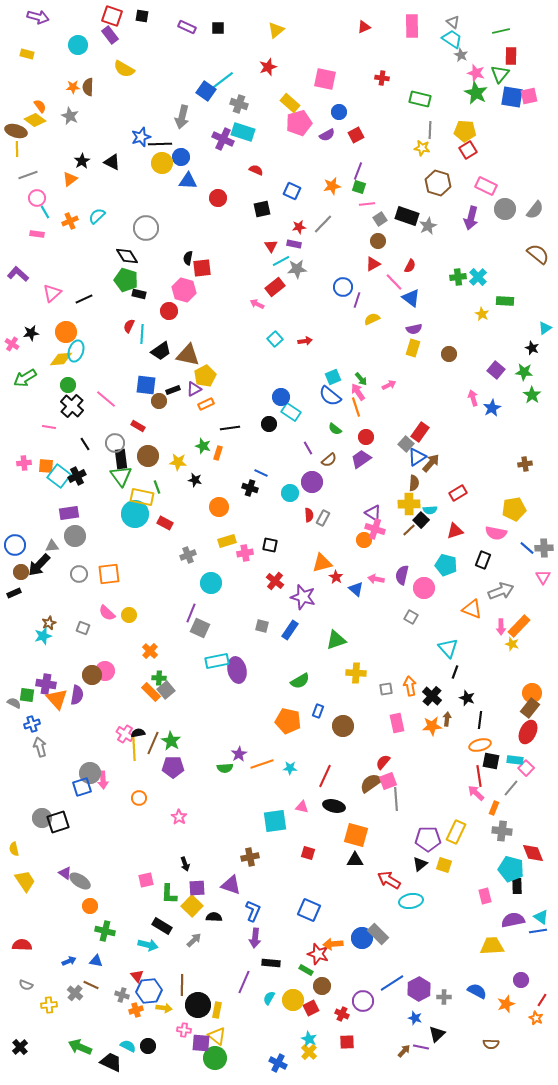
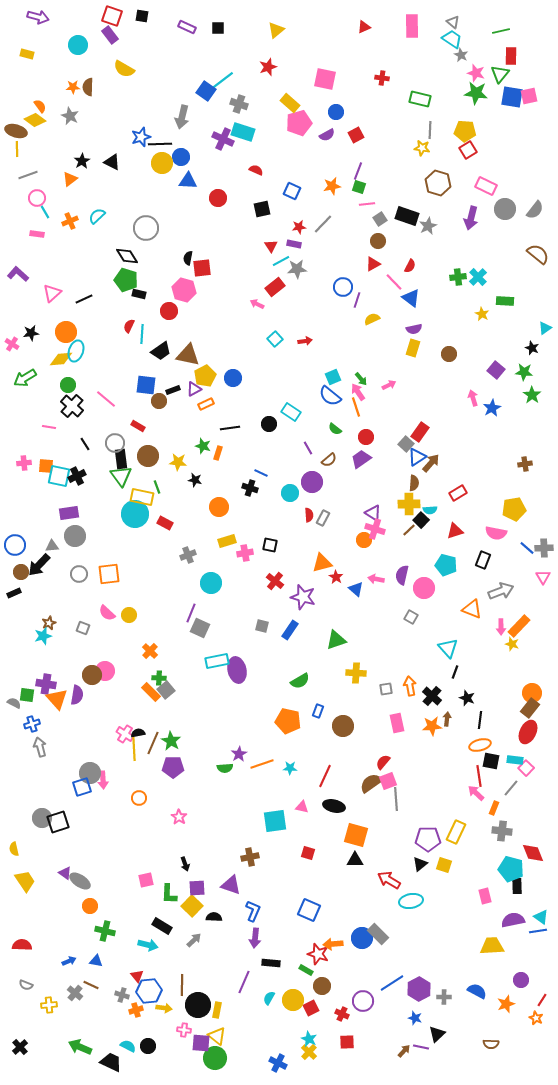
green star at (476, 93): rotated 20 degrees counterclockwise
blue circle at (339, 112): moved 3 px left
blue circle at (281, 397): moved 48 px left, 19 px up
cyan square at (59, 476): rotated 25 degrees counterclockwise
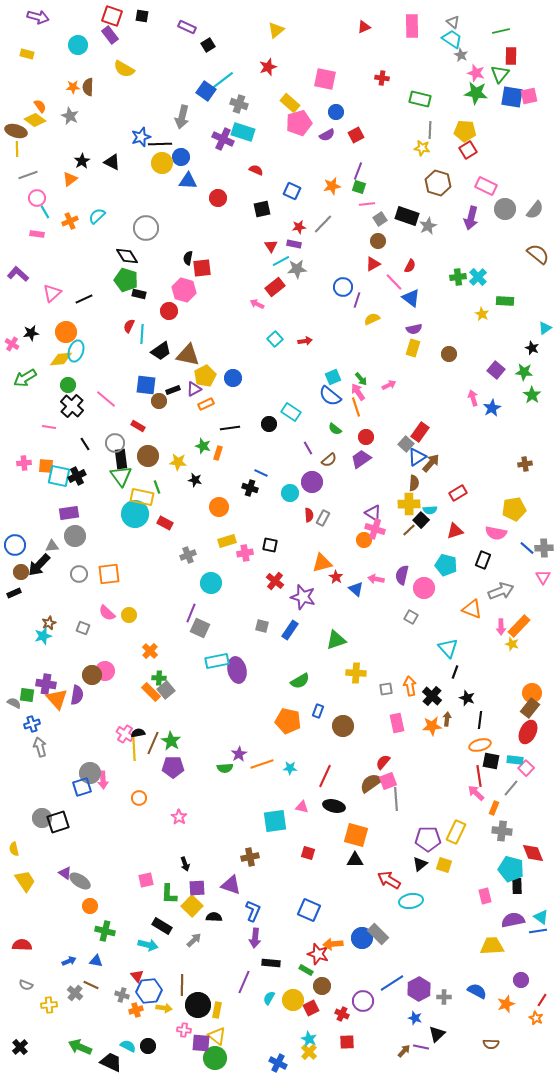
black square at (218, 28): moved 10 px left, 17 px down; rotated 32 degrees counterclockwise
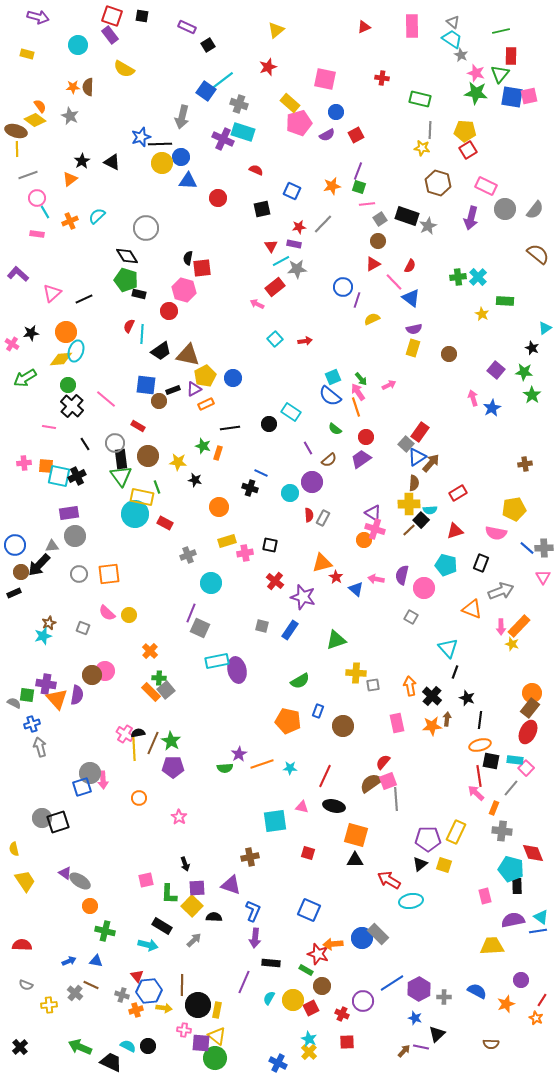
black rectangle at (483, 560): moved 2 px left, 3 px down
gray square at (386, 689): moved 13 px left, 4 px up
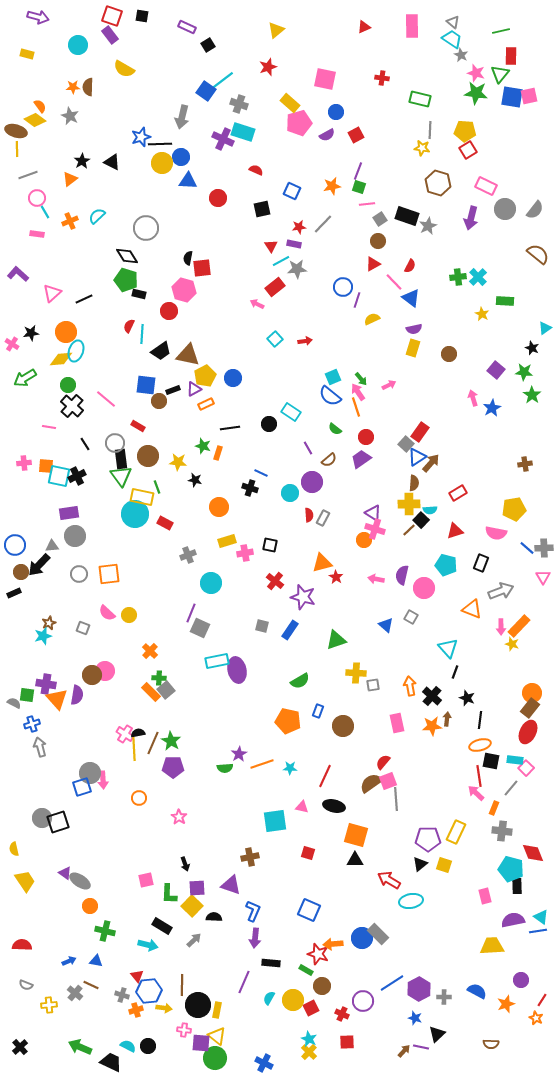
blue triangle at (356, 589): moved 30 px right, 36 px down
blue cross at (278, 1063): moved 14 px left
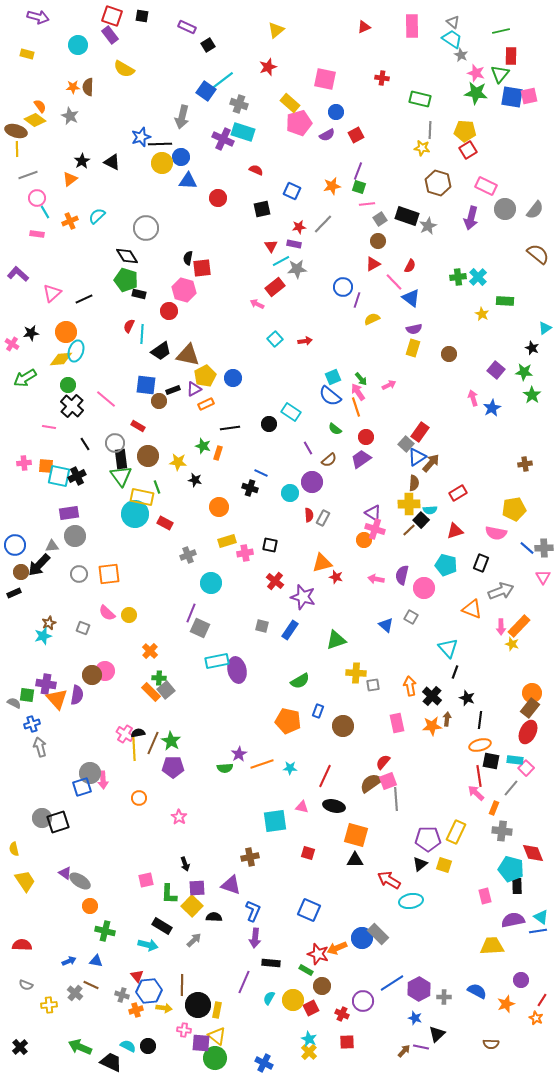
red star at (336, 577): rotated 16 degrees counterclockwise
orange arrow at (333, 944): moved 4 px right, 4 px down; rotated 18 degrees counterclockwise
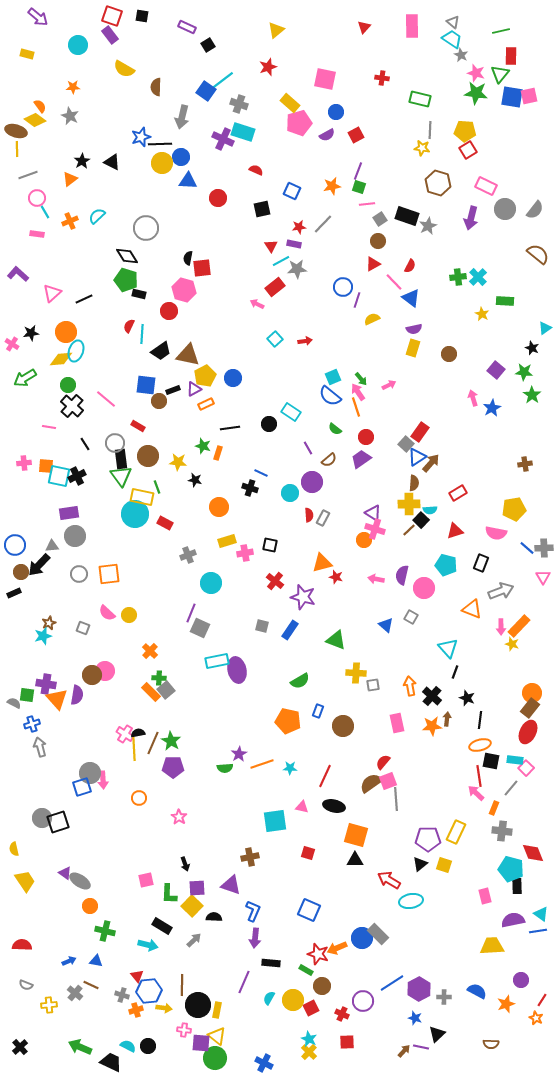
purple arrow at (38, 17): rotated 25 degrees clockwise
red triangle at (364, 27): rotated 24 degrees counterclockwise
brown semicircle at (88, 87): moved 68 px right
green triangle at (336, 640): rotated 40 degrees clockwise
cyan triangle at (541, 917): moved 3 px up
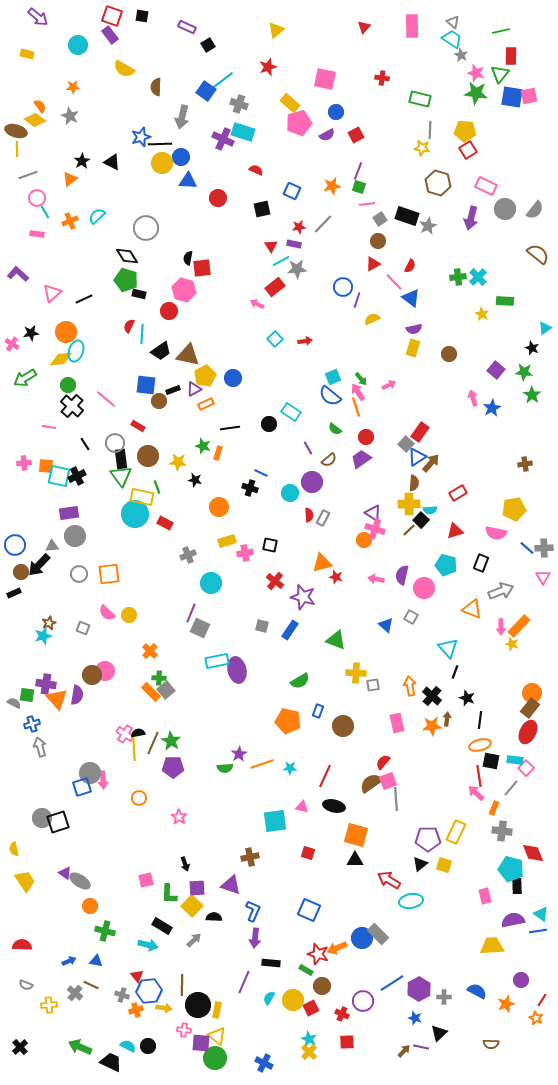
black triangle at (437, 1034): moved 2 px right, 1 px up
